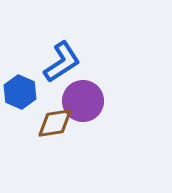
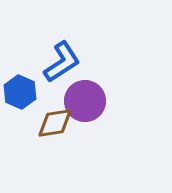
purple circle: moved 2 px right
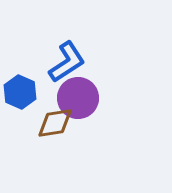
blue L-shape: moved 5 px right
purple circle: moved 7 px left, 3 px up
